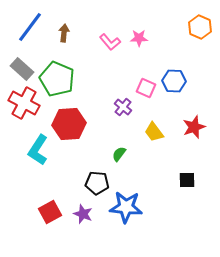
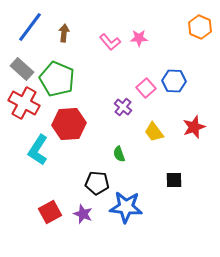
pink square: rotated 24 degrees clockwise
green semicircle: rotated 56 degrees counterclockwise
black square: moved 13 px left
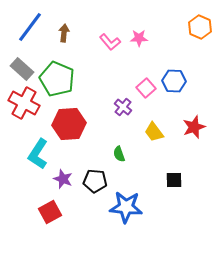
cyan L-shape: moved 4 px down
black pentagon: moved 2 px left, 2 px up
purple star: moved 20 px left, 35 px up
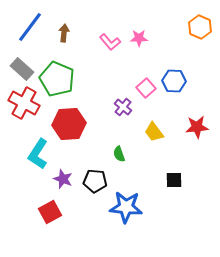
red star: moved 3 px right; rotated 15 degrees clockwise
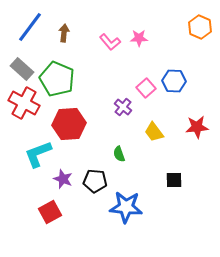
cyan L-shape: rotated 36 degrees clockwise
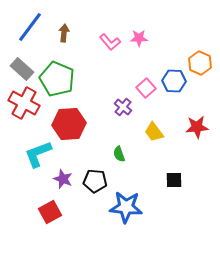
orange hexagon: moved 36 px down
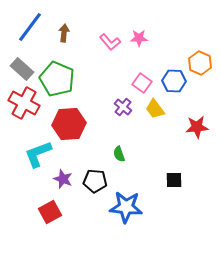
pink square: moved 4 px left, 5 px up; rotated 12 degrees counterclockwise
yellow trapezoid: moved 1 px right, 23 px up
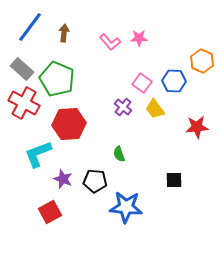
orange hexagon: moved 2 px right, 2 px up
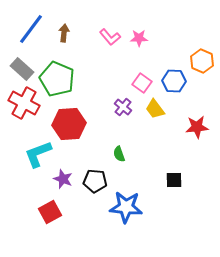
blue line: moved 1 px right, 2 px down
pink L-shape: moved 5 px up
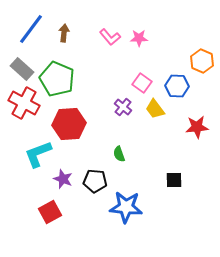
blue hexagon: moved 3 px right, 5 px down
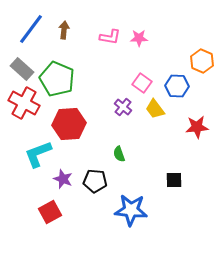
brown arrow: moved 3 px up
pink L-shape: rotated 40 degrees counterclockwise
blue star: moved 5 px right, 3 px down
